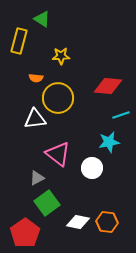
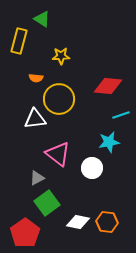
yellow circle: moved 1 px right, 1 px down
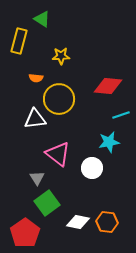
gray triangle: rotated 35 degrees counterclockwise
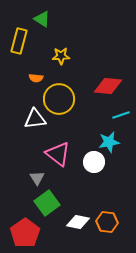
white circle: moved 2 px right, 6 px up
